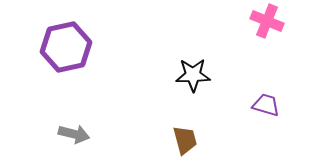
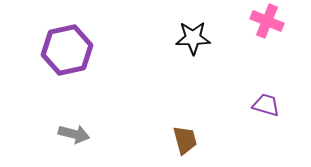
purple hexagon: moved 1 px right, 3 px down
black star: moved 37 px up
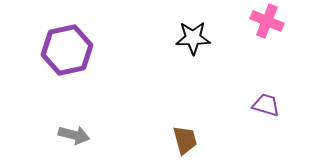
gray arrow: moved 1 px down
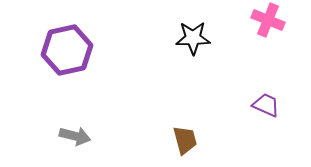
pink cross: moved 1 px right, 1 px up
purple trapezoid: rotated 8 degrees clockwise
gray arrow: moved 1 px right, 1 px down
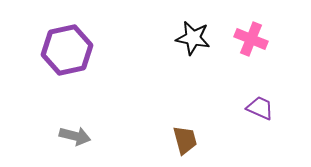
pink cross: moved 17 px left, 19 px down
black star: rotated 12 degrees clockwise
purple trapezoid: moved 6 px left, 3 px down
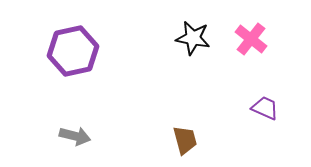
pink cross: rotated 16 degrees clockwise
purple hexagon: moved 6 px right, 1 px down
purple trapezoid: moved 5 px right
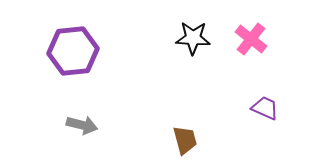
black star: rotated 8 degrees counterclockwise
purple hexagon: rotated 6 degrees clockwise
gray arrow: moved 7 px right, 11 px up
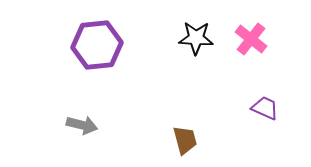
black star: moved 3 px right
purple hexagon: moved 24 px right, 6 px up
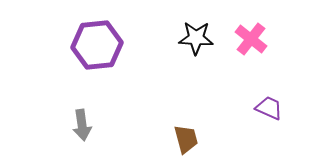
purple trapezoid: moved 4 px right
gray arrow: rotated 68 degrees clockwise
brown trapezoid: moved 1 px right, 1 px up
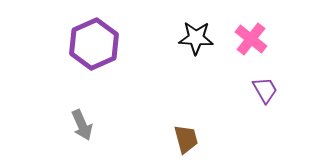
purple hexagon: moved 3 px left, 1 px up; rotated 18 degrees counterclockwise
purple trapezoid: moved 4 px left, 18 px up; rotated 36 degrees clockwise
gray arrow: rotated 16 degrees counterclockwise
